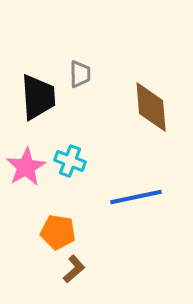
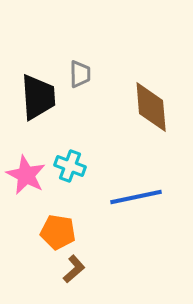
cyan cross: moved 5 px down
pink star: moved 8 px down; rotated 15 degrees counterclockwise
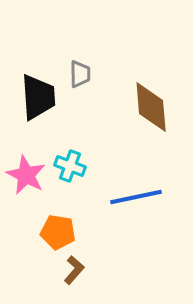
brown L-shape: moved 1 px down; rotated 8 degrees counterclockwise
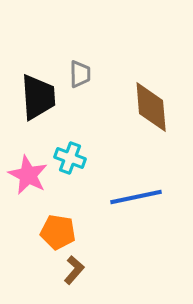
cyan cross: moved 8 px up
pink star: moved 2 px right
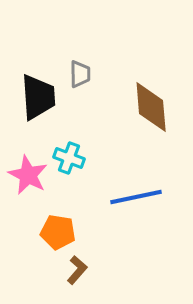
cyan cross: moved 1 px left
brown L-shape: moved 3 px right
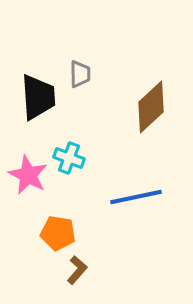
brown diamond: rotated 52 degrees clockwise
orange pentagon: moved 1 px down
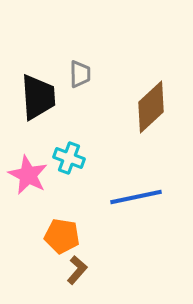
orange pentagon: moved 4 px right, 3 px down
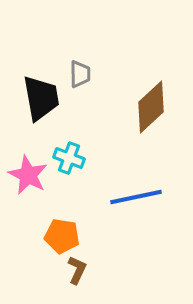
black trapezoid: moved 3 px right, 1 px down; rotated 6 degrees counterclockwise
brown L-shape: rotated 16 degrees counterclockwise
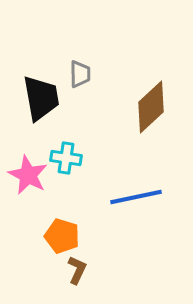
cyan cross: moved 3 px left; rotated 12 degrees counterclockwise
orange pentagon: rotated 8 degrees clockwise
